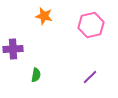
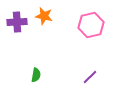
purple cross: moved 4 px right, 27 px up
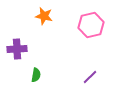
purple cross: moved 27 px down
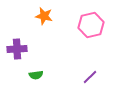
green semicircle: rotated 72 degrees clockwise
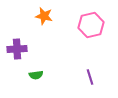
purple line: rotated 63 degrees counterclockwise
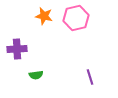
pink hexagon: moved 15 px left, 7 px up
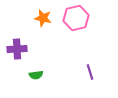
orange star: moved 1 px left, 2 px down
purple line: moved 5 px up
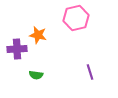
orange star: moved 5 px left, 17 px down
green semicircle: rotated 16 degrees clockwise
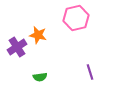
purple cross: moved 2 px up; rotated 30 degrees counterclockwise
green semicircle: moved 4 px right, 2 px down; rotated 16 degrees counterclockwise
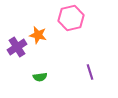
pink hexagon: moved 5 px left
